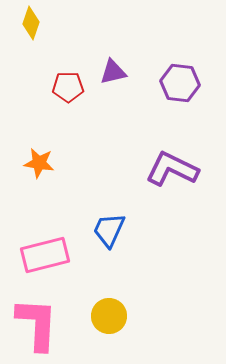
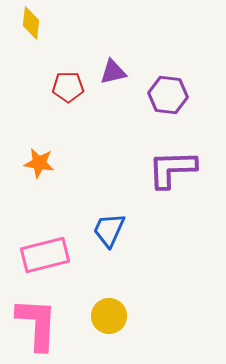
yellow diamond: rotated 12 degrees counterclockwise
purple hexagon: moved 12 px left, 12 px down
purple L-shape: rotated 28 degrees counterclockwise
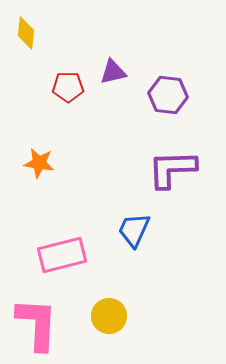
yellow diamond: moved 5 px left, 10 px down
blue trapezoid: moved 25 px right
pink rectangle: moved 17 px right
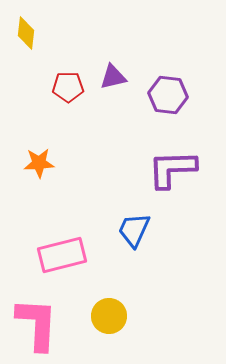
purple triangle: moved 5 px down
orange star: rotated 12 degrees counterclockwise
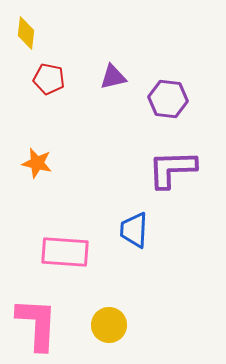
red pentagon: moved 19 px left, 8 px up; rotated 12 degrees clockwise
purple hexagon: moved 4 px down
orange star: moved 2 px left; rotated 16 degrees clockwise
blue trapezoid: rotated 21 degrees counterclockwise
pink rectangle: moved 3 px right, 3 px up; rotated 18 degrees clockwise
yellow circle: moved 9 px down
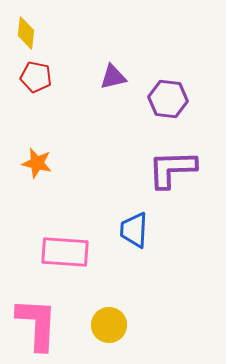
red pentagon: moved 13 px left, 2 px up
